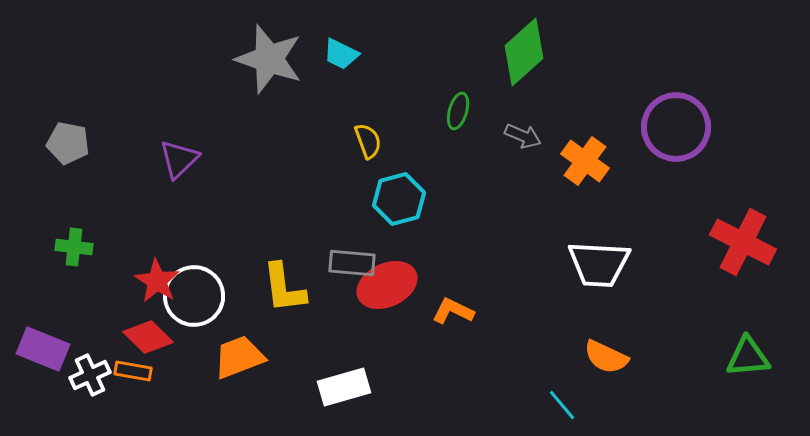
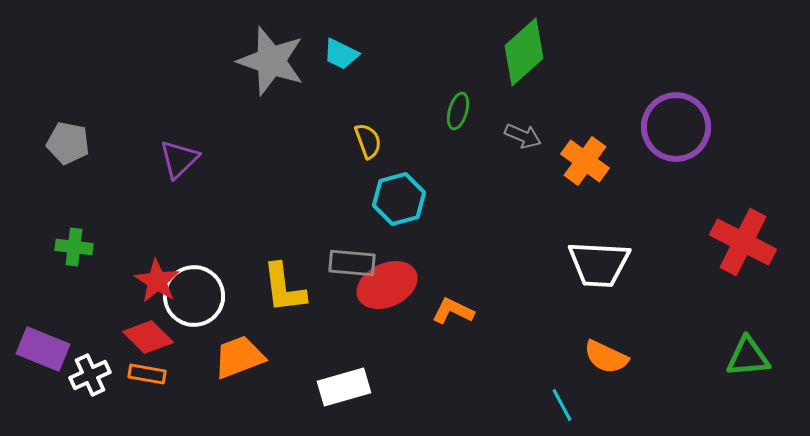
gray star: moved 2 px right, 2 px down
orange rectangle: moved 14 px right, 3 px down
cyan line: rotated 12 degrees clockwise
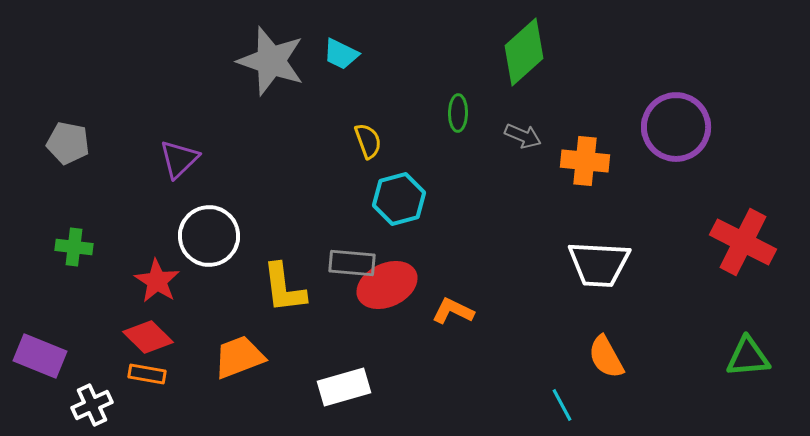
green ellipse: moved 2 px down; rotated 15 degrees counterclockwise
orange cross: rotated 30 degrees counterclockwise
white circle: moved 15 px right, 60 px up
purple rectangle: moved 3 px left, 7 px down
orange semicircle: rotated 36 degrees clockwise
white cross: moved 2 px right, 30 px down
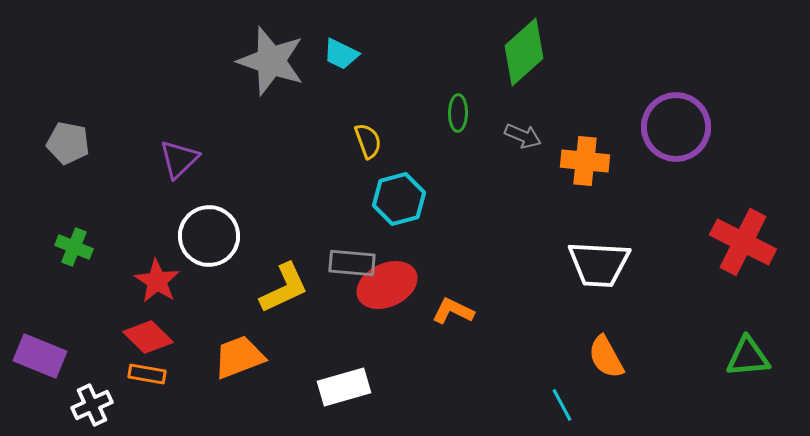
green cross: rotated 15 degrees clockwise
yellow L-shape: rotated 108 degrees counterclockwise
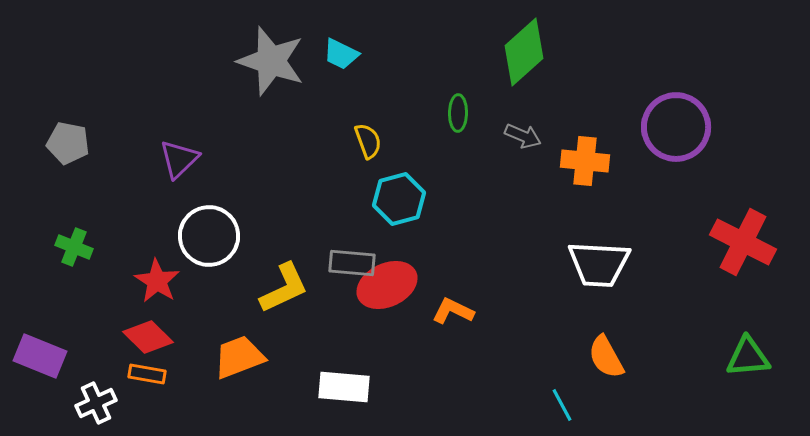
white rectangle: rotated 21 degrees clockwise
white cross: moved 4 px right, 2 px up
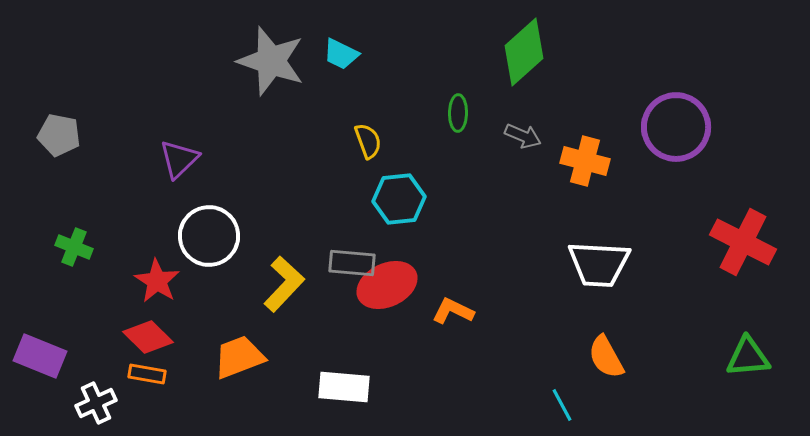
gray pentagon: moved 9 px left, 8 px up
orange cross: rotated 9 degrees clockwise
cyan hexagon: rotated 9 degrees clockwise
yellow L-shape: moved 4 px up; rotated 22 degrees counterclockwise
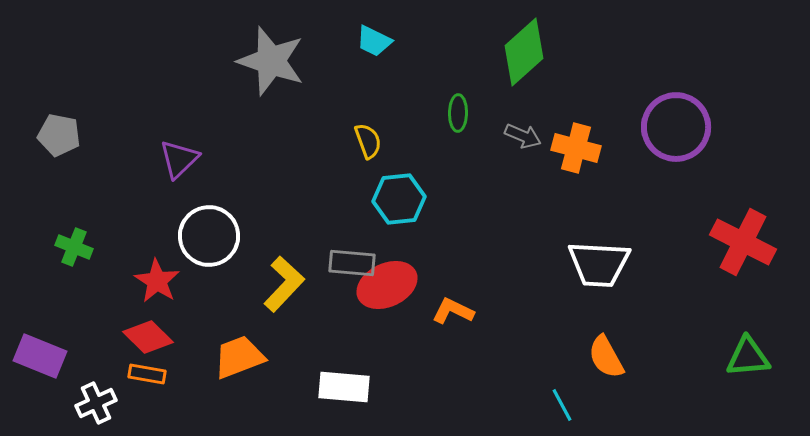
cyan trapezoid: moved 33 px right, 13 px up
orange cross: moved 9 px left, 13 px up
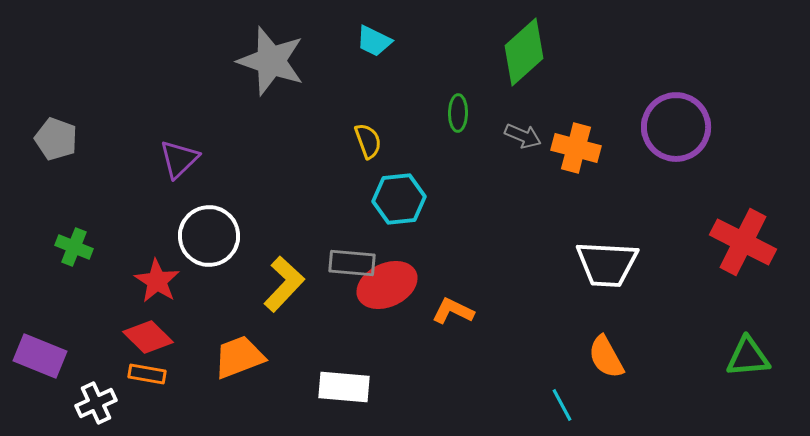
gray pentagon: moved 3 px left, 4 px down; rotated 9 degrees clockwise
white trapezoid: moved 8 px right
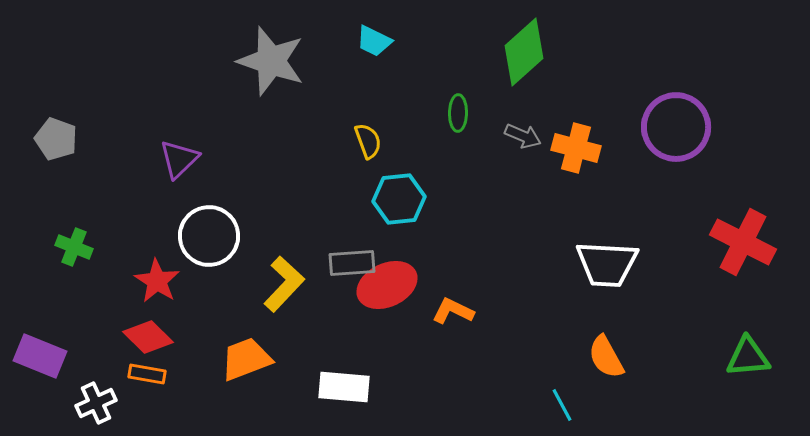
gray rectangle: rotated 9 degrees counterclockwise
orange trapezoid: moved 7 px right, 2 px down
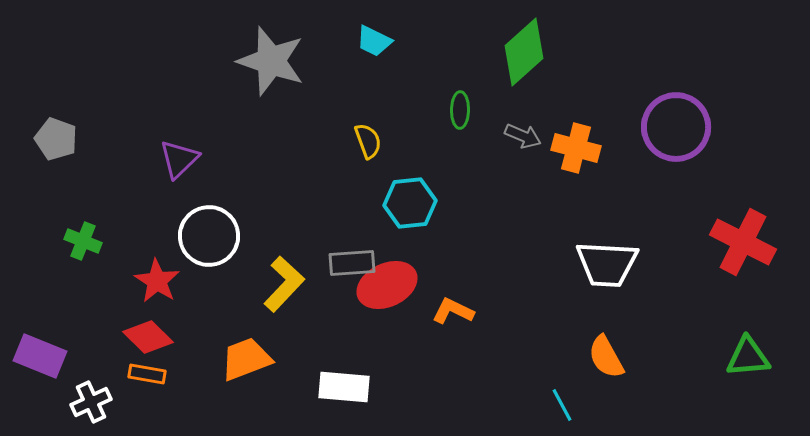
green ellipse: moved 2 px right, 3 px up
cyan hexagon: moved 11 px right, 4 px down
green cross: moved 9 px right, 6 px up
white cross: moved 5 px left, 1 px up
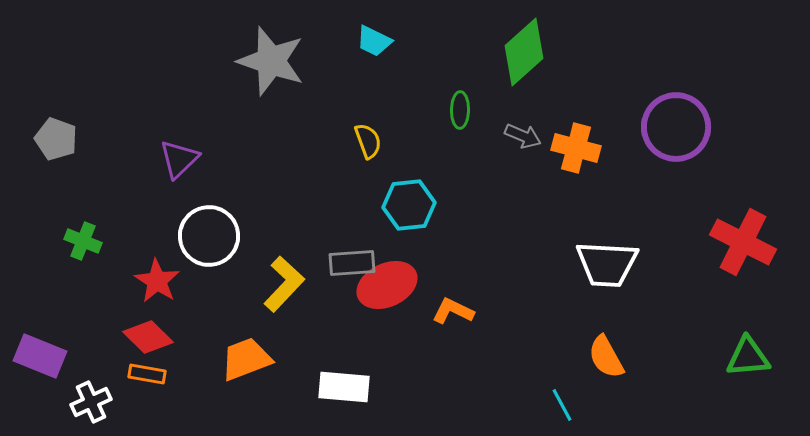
cyan hexagon: moved 1 px left, 2 px down
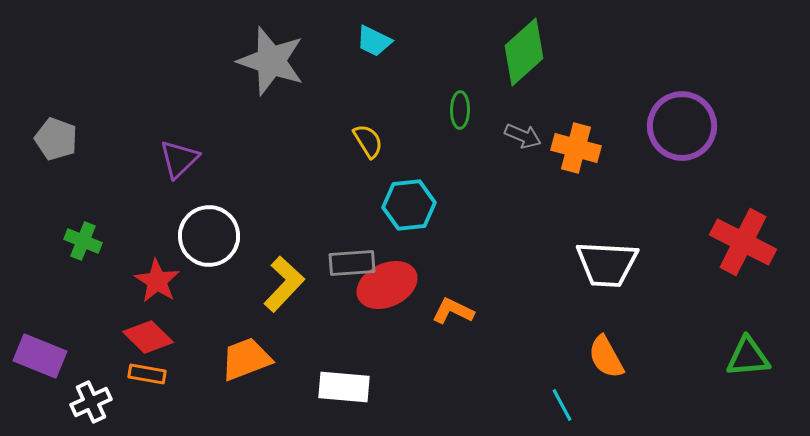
purple circle: moved 6 px right, 1 px up
yellow semicircle: rotated 12 degrees counterclockwise
